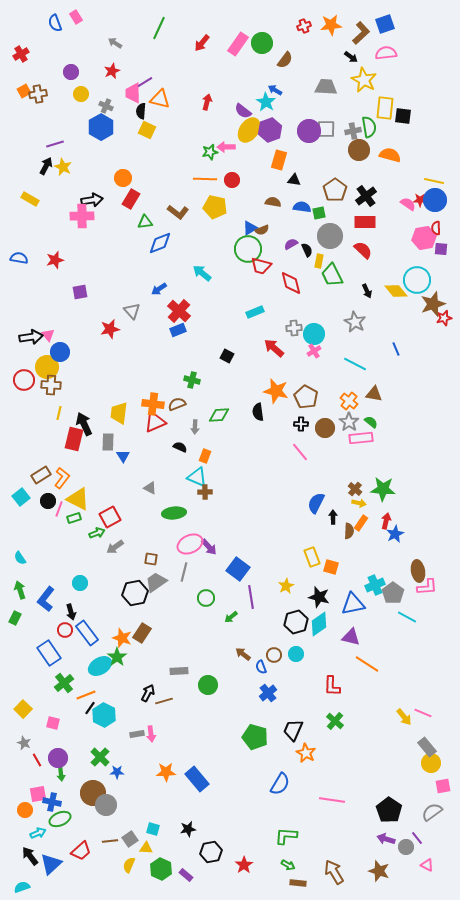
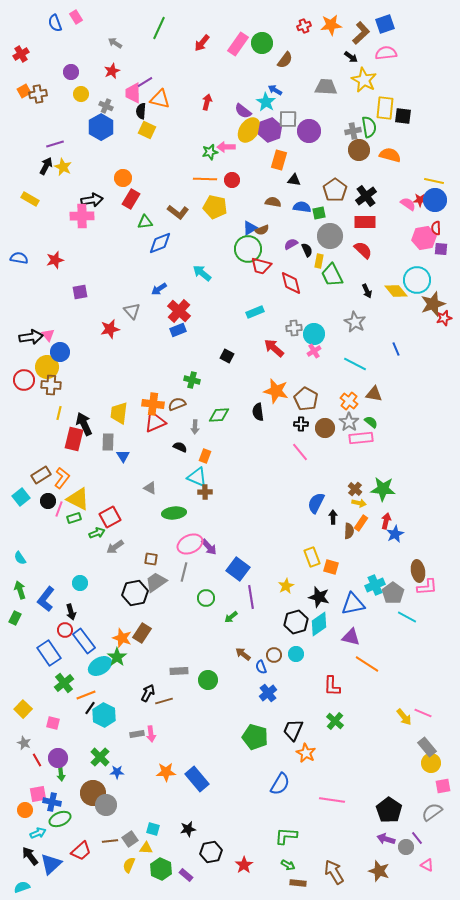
gray square at (326, 129): moved 38 px left, 10 px up
brown pentagon at (306, 397): moved 2 px down
blue rectangle at (87, 633): moved 3 px left, 8 px down
green circle at (208, 685): moved 5 px up
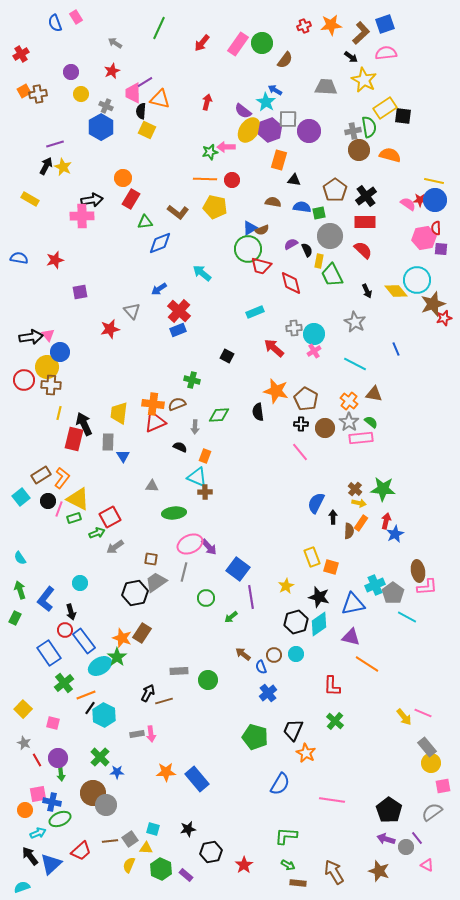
yellow rectangle at (385, 108): rotated 50 degrees clockwise
gray triangle at (150, 488): moved 2 px right, 2 px up; rotated 24 degrees counterclockwise
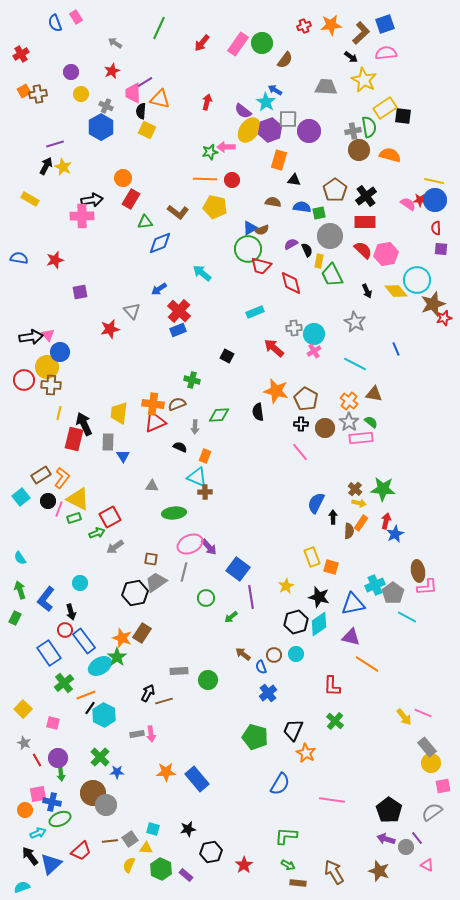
pink hexagon at (424, 238): moved 38 px left, 16 px down
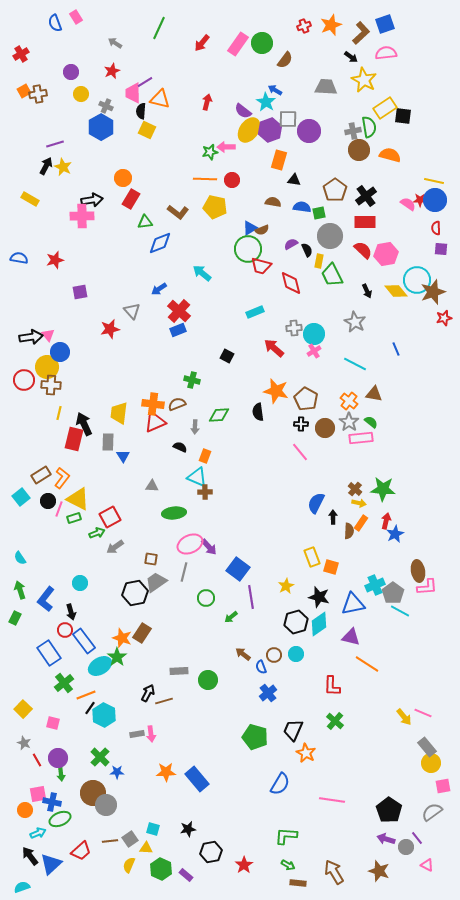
orange star at (331, 25): rotated 15 degrees counterclockwise
brown star at (433, 304): moved 12 px up
cyan line at (407, 617): moved 7 px left, 6 px up
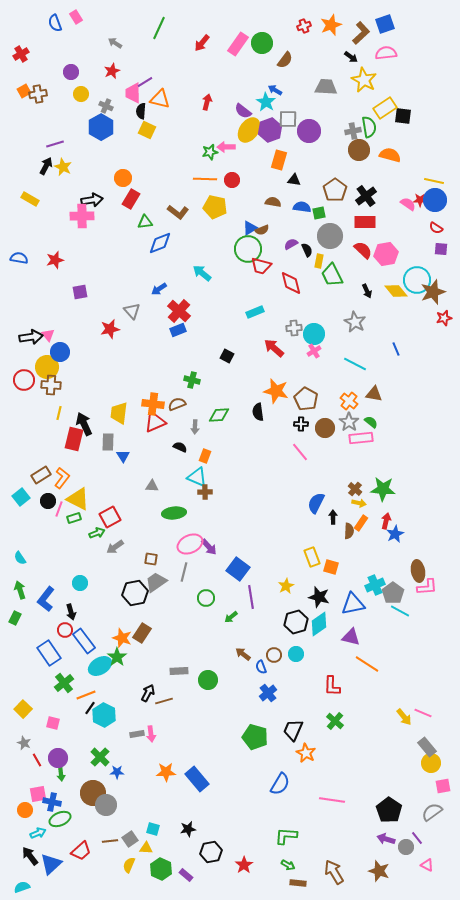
red semicircle at (436, 228): rotated 56 degrees counterclockwise
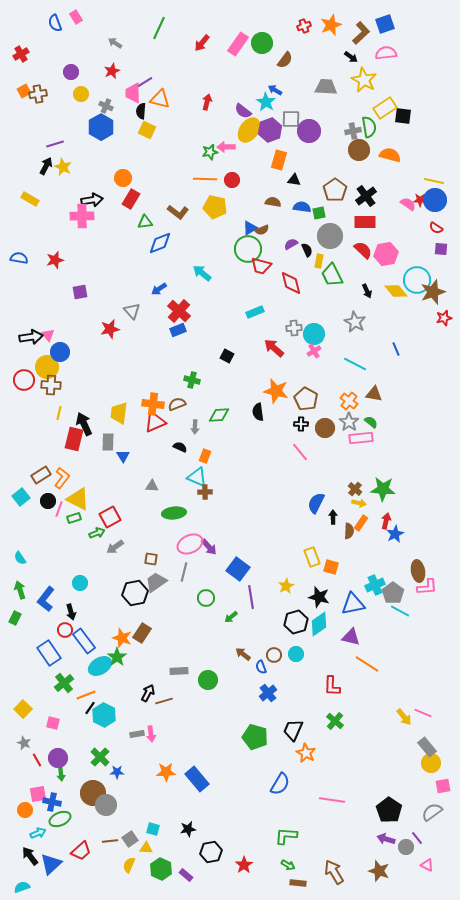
gray square at (288, 119): moved 3 px right
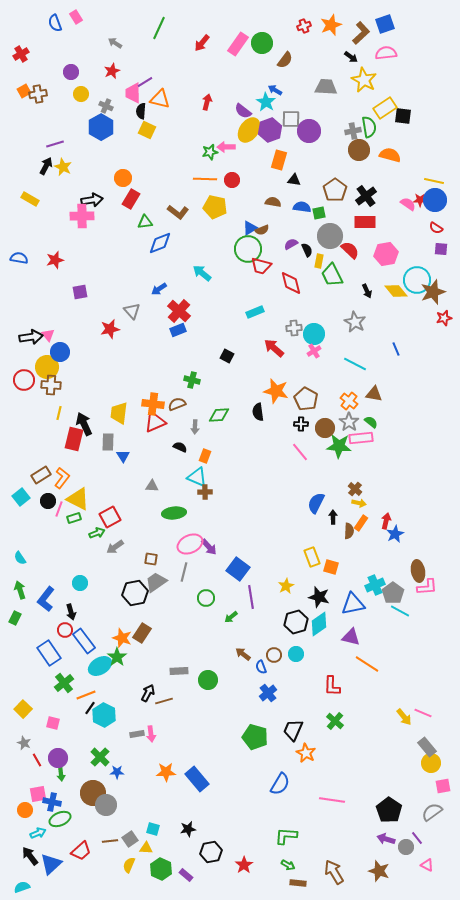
red semicircle at (363, 250): moved 13 px left
green star at (383, 489): moved 44 px left, 43 px up
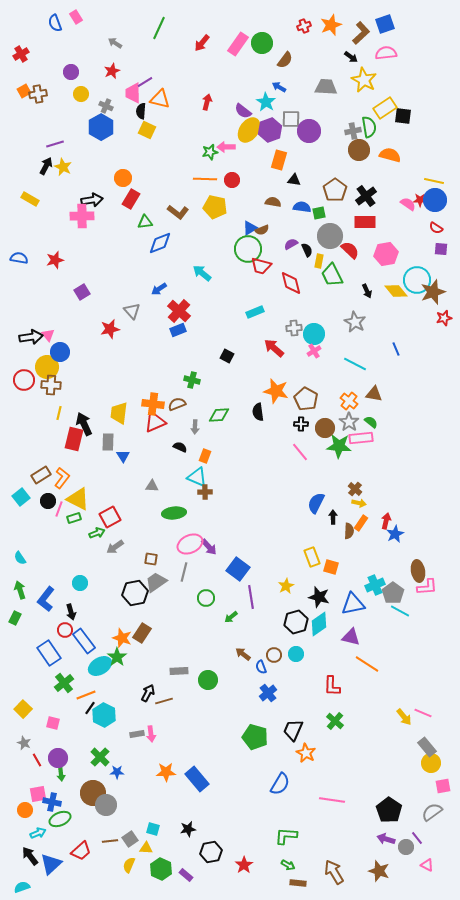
blue arrow at (275, 90): moved 4 px right, 3 px up
purple square at (80, 292): moved 2 px right; rotated 21 degrees counterclockwise
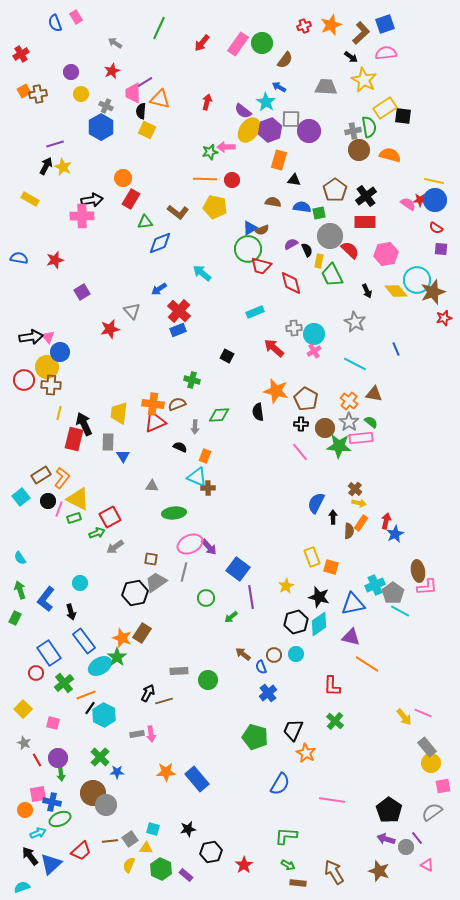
pink triangle at (48, 335): moved 2 px down
brown cross at (205, 492): moved 3 px right, 4 px up
red circle at (65, 630): moved 29 px left, 43 px down
